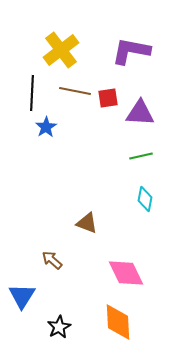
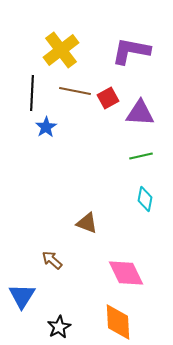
red square: rotated 20 degrees counterclockwise
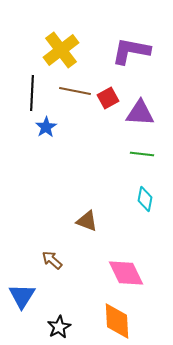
green line: moved 1 px right, 2 px up; rotated 20 degrees clockwise
brown triangle: moved 2 px up
orange diamond: moved 1 px left, 1 px up
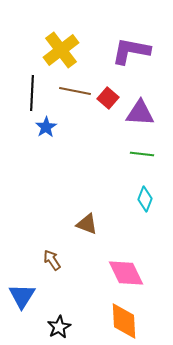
red square: rotated 20 degrees counterclockwise
cyan diamond: rotated 10 degrees clockwise
brown triangle: moved 3 px down
brown arrow: rotated 15 degrees clockwise
orange diamond: moved 7 px right
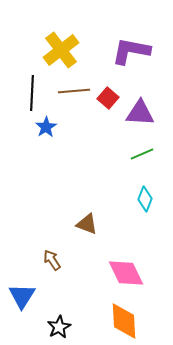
brown line: moved 1 px left; rotated 16 degrees counterclockwise
green line: rotated 30 degrees counterclockwise
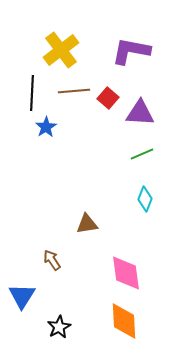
brown triangle: rotated 30 degrees counterclockwise
pink diamond: rotated 18 degrees clockwise
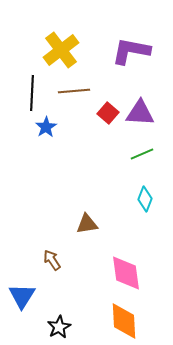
red square: moved 15 px down
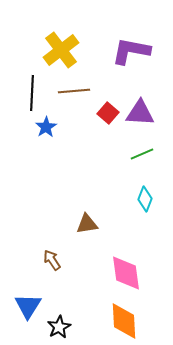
blue triangle: moved 6 px right, 10 px down
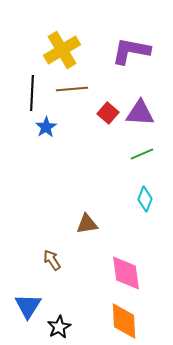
yellow cross: moved 1 px right; rotated 6 degrees clockwise
brown line: moved 2 px left, 2 px up
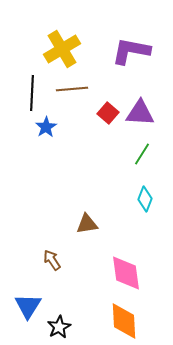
yellow cross: moved 1 px up
green line: rotated 35 degrees counterclockwise
